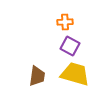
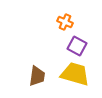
orange cross: rotated 28 degrees clockwise
purple square: moved 7 px right
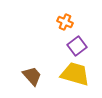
purple square: rotated 24 degrees clockwise
brown trapezoid: moved 5 px left; rotated 50 degrees counterclockwise
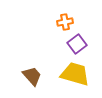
orange cross: rotated 35 degrees counterclockwise
purple square: moved 2 px up
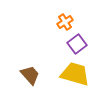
orange cross: rotated 21 degrees counterclockwise
brown trapezoid: moved 2 px left, 1 px up
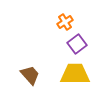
yellow trapezoid: rotated 16 degrees counterclockwise
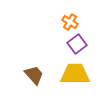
orange cross: moved 5 px right; rotated 28 degrees counterclockwise
brown trapezoid: moved 4 px right
